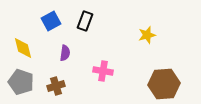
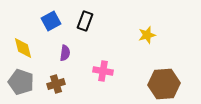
brown cross: moved 2 px up
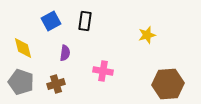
black rectangle: rotated 12 degrees counterclockwise
brown hexagon: moved 4 px right
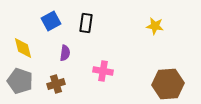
black rectangle: moved 1 px right, 2 px down
yellow star: moved 8 px right, 9 px up; rotated 24 degrees clockwise
gray pentagon: moved 1 px left, 1 px up
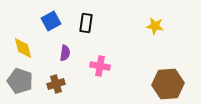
pink cross: moved 3 px left, 5 px up
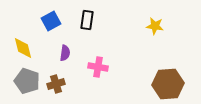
black rectangle: moved 1 px right, 3 px up
pink cross: moved 2 px left, 1 px down
gray pentagon: moved 7 px right
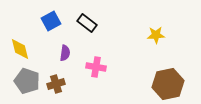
black rectangle: moved 3 px down; rotated 60 degrees counterclockwise
yellow star: moved 1 px right, 9 px down; rotated 12 degrees counterclockwise
yellow diamond: moved 3 px left, 1 px down
pink cross: moved 2 px left
brown hexagon: rotated 8 degrees counterclockwise
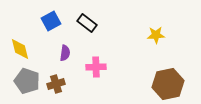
pink cross: rotated 12 degrees counterclockwise
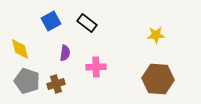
brown hexagon: moved 10 px left, 5 px up; rotated 16 degrees clockwise
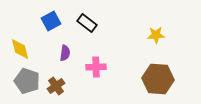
brown cross: moved 2 px down; rotated 18 degrees counterclockwise
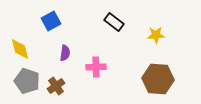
black rectangle: moved 27 px right, 1 px up
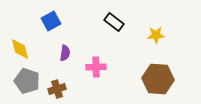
brown cross: moved 1 px right, 3 px down; rotated 18 degrees clockwise
